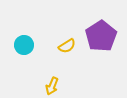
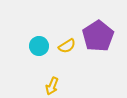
purple pentagon: moved 3 px left
cyan circle: moved 15 px right, 1 px down
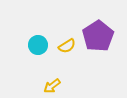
cyan circle: moved 1 px left, 1 px up
yellow arrow: rotated 30 degrees clockwise
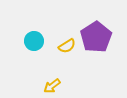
purple pentagon: moved 2 px left, 1 px down
cyan circle: moved 4 px left, 4 px up
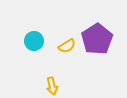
purple pentagon: moved 1 px right, 2 px down
yellow arrow: rotated 66 degrees counterclockwise
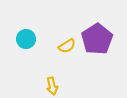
cyan circle: moved 8 px left, 2 px up
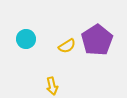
purple pentagon: moved 1 px down
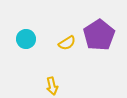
purple pentagon: moved 2 px right, 5 px up
yellow semicircle: moved 3 px up
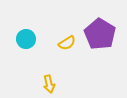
purple pentagon: moved 1 px right, 1 px up; rotated 8 degrees counterclockwise
yellow arrow: moved 3 px left, 2 px up
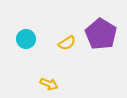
purple pentagon: moved 1 px right
yellow arrow: rotated 54 degrees counterclockwise
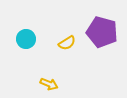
purple pentagon: moved 1 px right, 2 px up; rotated 16 degrees counterclockwise
